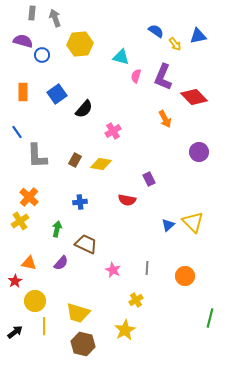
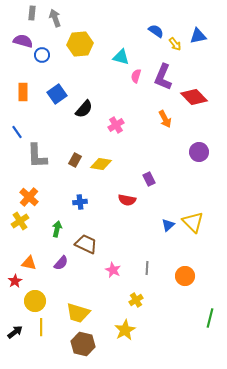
pink cross at (113, 131): moved 3 px right, 6 px up
yellow line at (44, 326): moved 3 px left, 1 px down
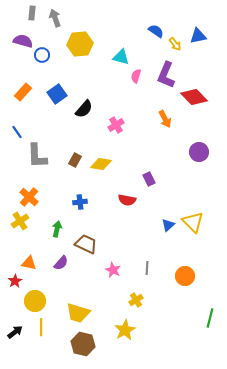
purple L-shape at (163, 77): moved 3 px right, 2 px up
orange rectangle at (23, 92): rotated 42 degrees clockwise
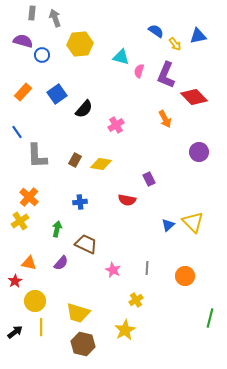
pink semicircle at (136, 76): moved 3 px right, 5 px up
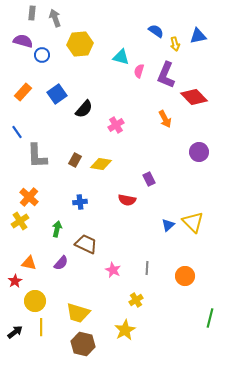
yellow arrow at (175, 44): rotated 24 degrees clockwise
